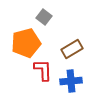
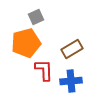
gray square: moved 8 px left; rotated 28 degrees clockwise
red L-shape: moved 1 px right
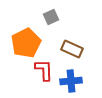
gray square: moved 15 px right
orange pentagon: rotated 12 degrees counterclockwise
brown rectangle: rotated 55 degrees clockwise
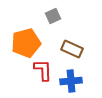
gray square: moved 2 px right, 1 px up
orange pentagon: rotated 12 degrees clockwise
red L-shape: moved 1 px left
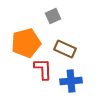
brown rectangle: moved 7 px left
red L-shape: moved 1 px up
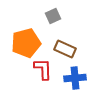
blue cross: moved 4 px right, 3 px up
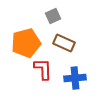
brown rectangle: moved 1 px left, 6 px up
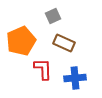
orange pentagon: moved 5 px left, 2 px up; rotated 8 degrees counterclockwise
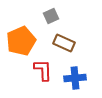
gray square: moved 2 px left
red L-shape: moved 1 px down
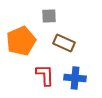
gray square: moved 2 px left; rotated 21 degrees clockwise
red L-shape: moved 2 px right, 5 px down
blue cross: rotated 10 degrees clockwise
